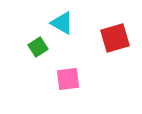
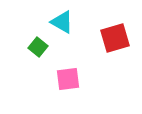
cyan triangle: moved 1 px up
green square: rotated 18 degrees counterclockwise
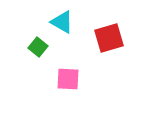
red square: moved 6 px left
pink square: rotated 10 degrees clockwise
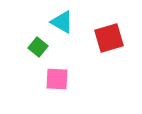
pink square: moved 11 px left
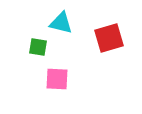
cyan triangle: moved 1 px left, 1 px down; rotated 15 degrees counterclockwise
green square: rotated 30 degrees counterclockwise
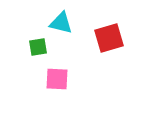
green square: rotated 18 degrees counterclockwise
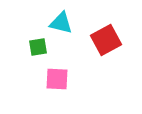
red square: moved 3 px left, 2 px down; rotated 12 degrees counterclockwise
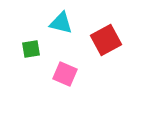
green square: moved 7 px left, 2 px down
pink square: moved 8 px right, 5 px up; rotated 20 degrees clockwise
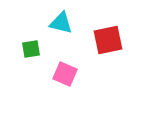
red square: moved 2 px right; rotated 16 degrees clockwise
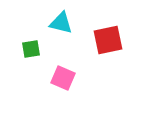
pink square: moved 2 px left, 4 px down
